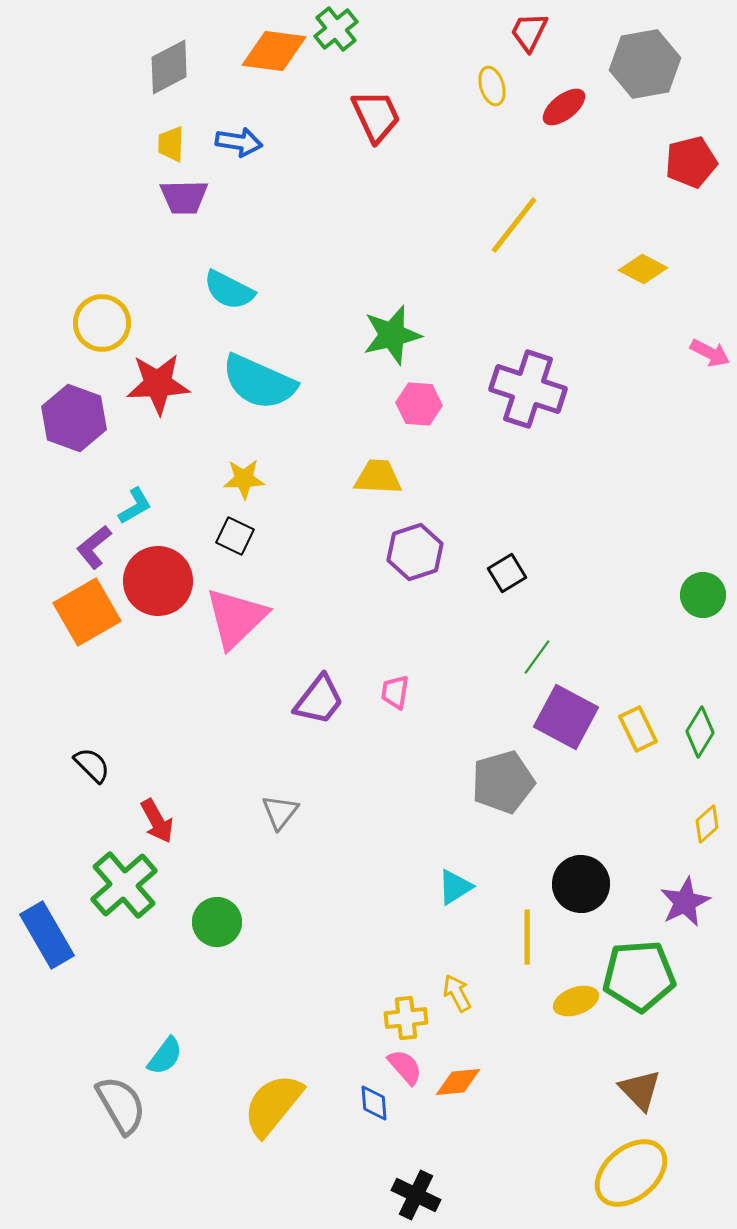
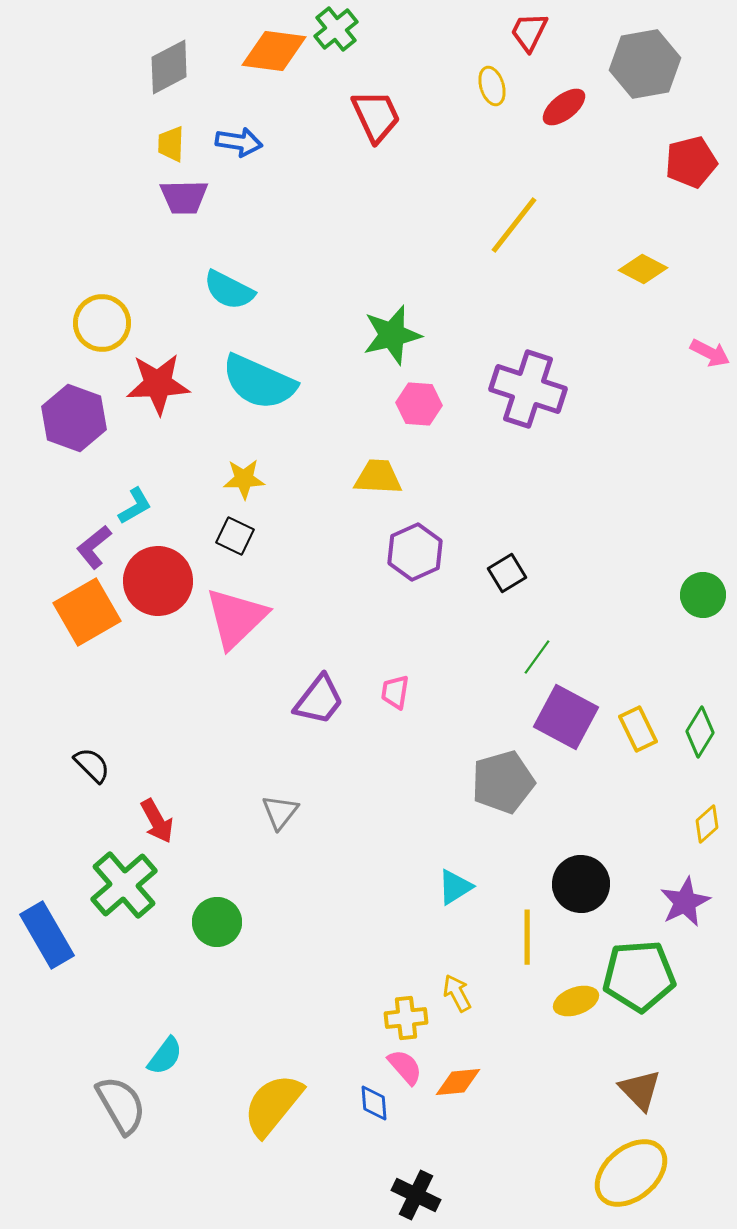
purple hexagon at (415, 552): rotated 6 degrees counterclockwise
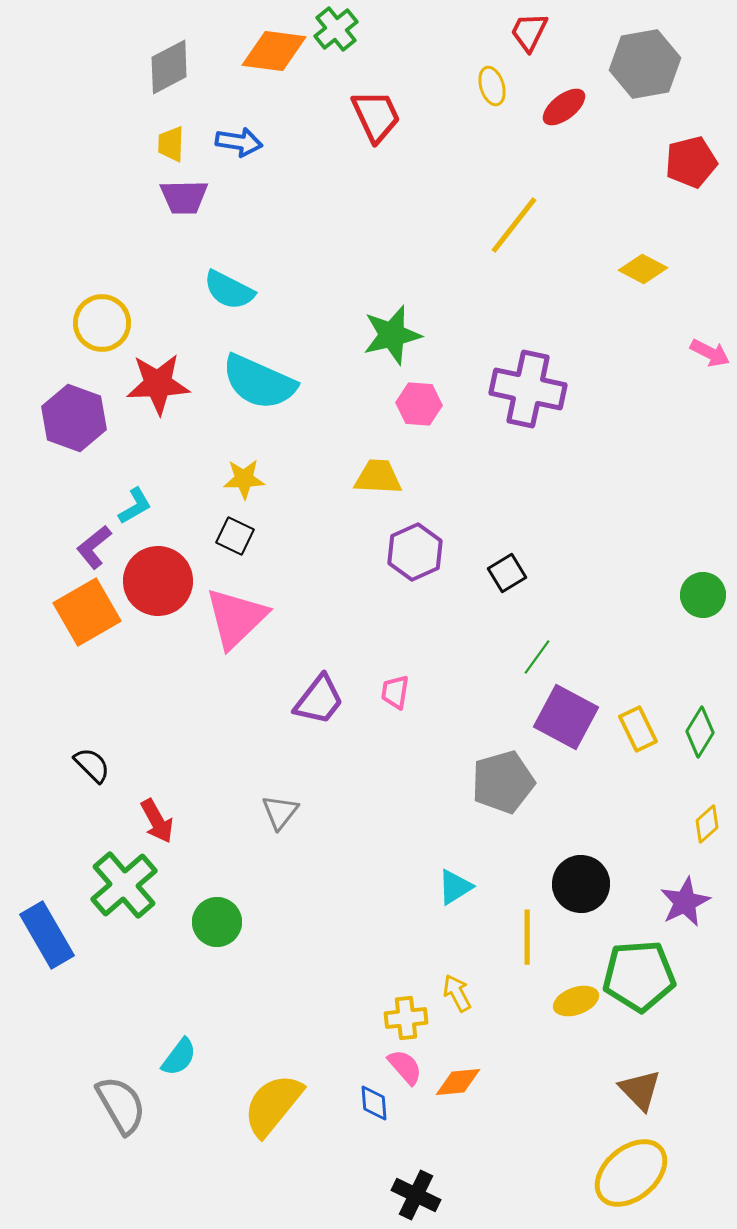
purple cross at (528, 389): rotated 6 degrees counterclockwise
cyan semicircle at (165, 1056): moved 14 px right, 1 px down
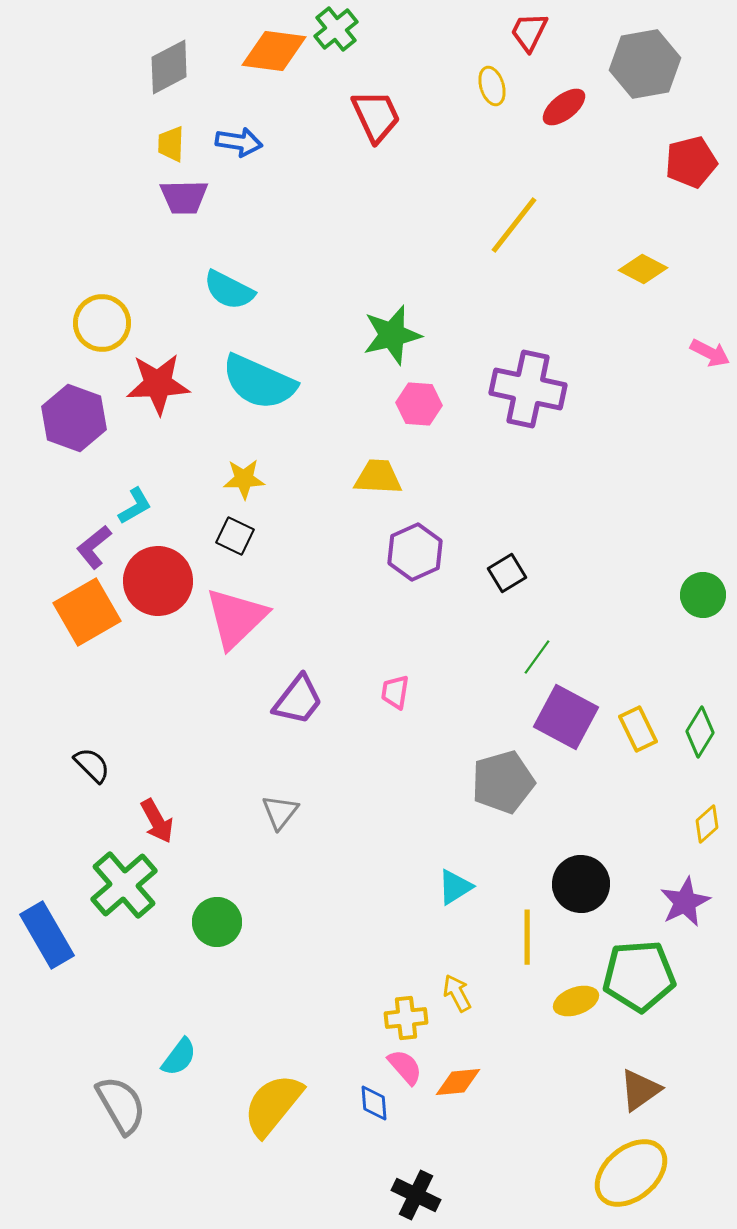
purple trapezoid at (319, 700): moved 21 px left
brown triangle at (640, 1090): rotated 39 degrees clockwise
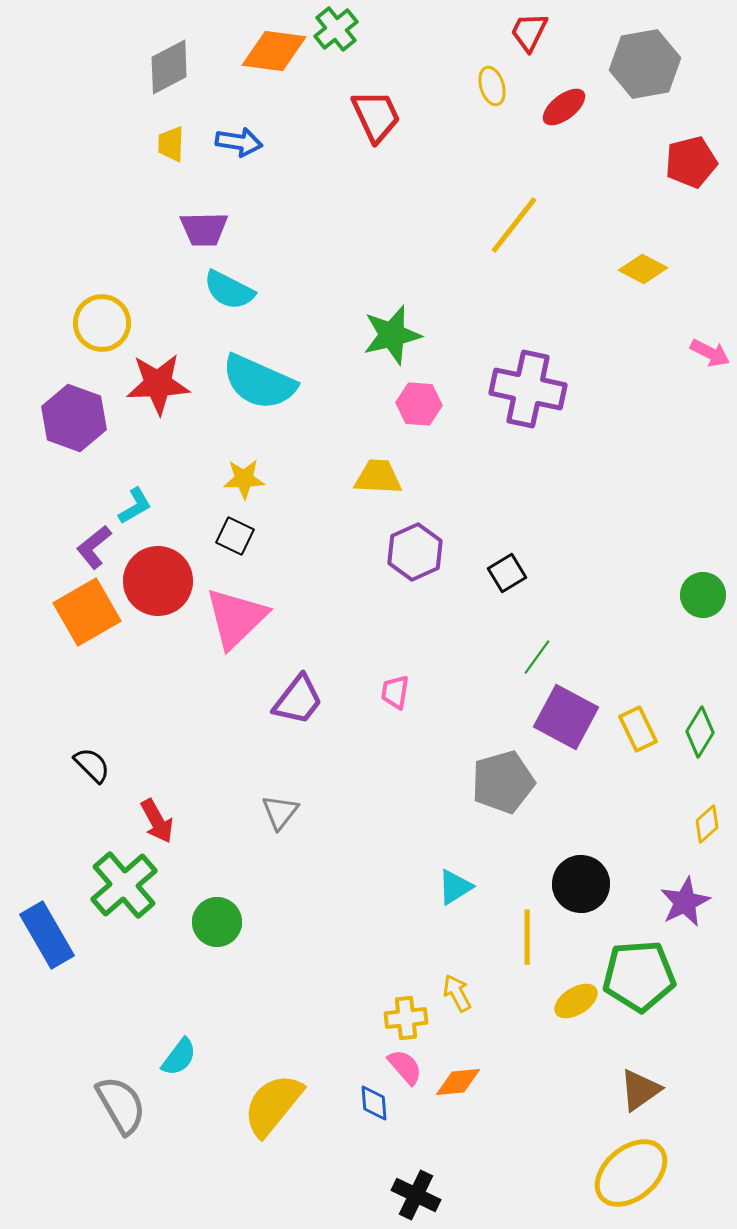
purple trapezoid at (184, 197): moved 20 px right, 32 px down
yellow ellipse at (576, 1001): rotated 12 degrees counterclockwise
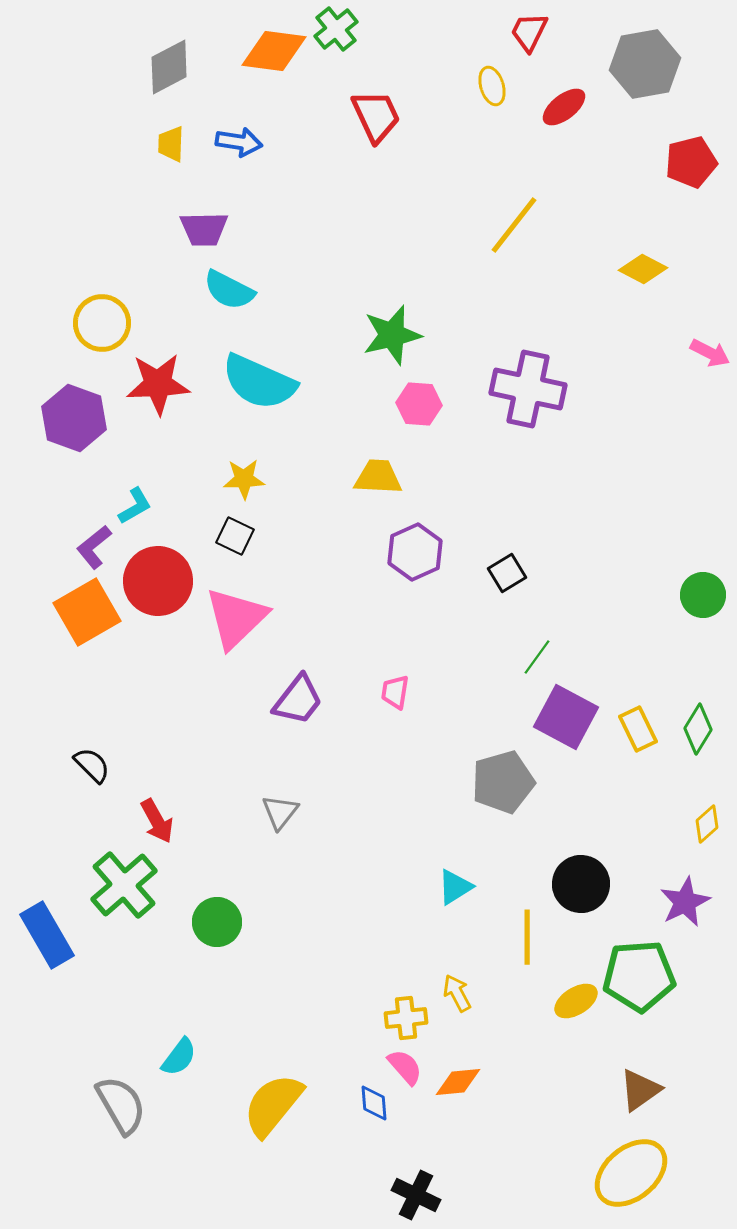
green diamond at (700, 732): moved 2 px left, 3 px up
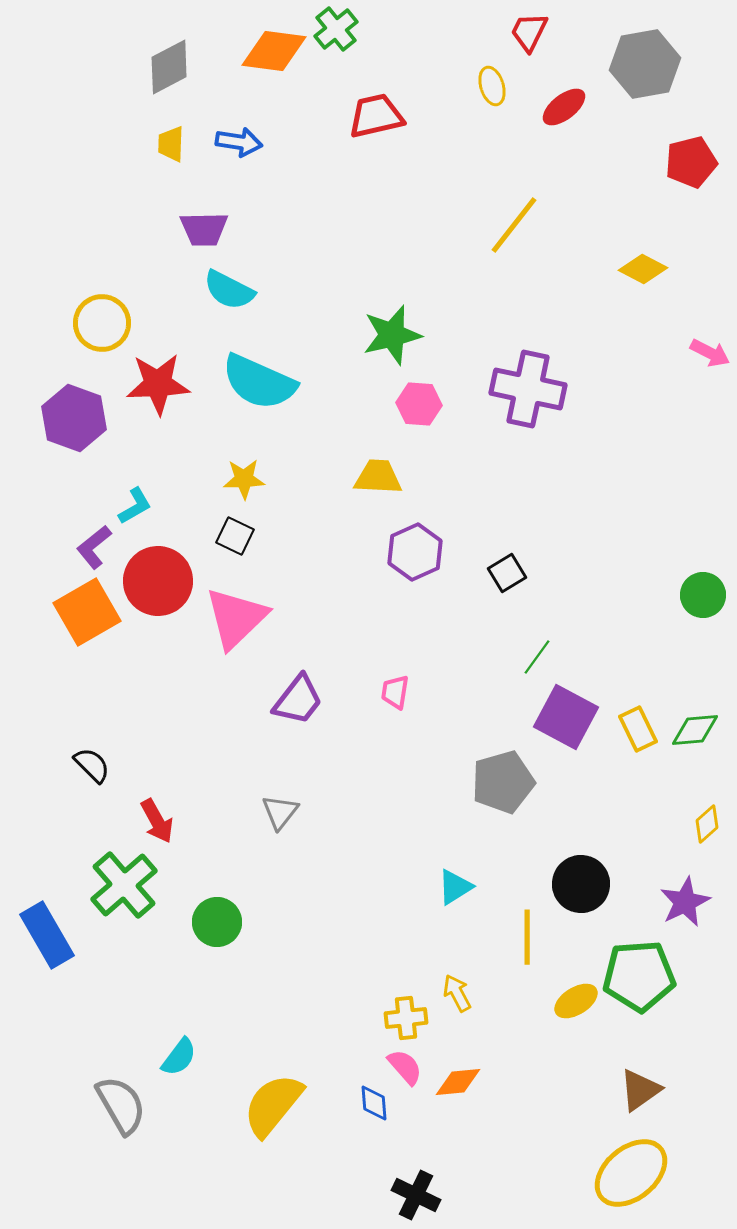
red trapezoid at (376, 116): rotated 78 degrees counterclockwise
green diamond at (698, 729): moved 3 px left, 1 px down; rotated 54 degrees clockwise
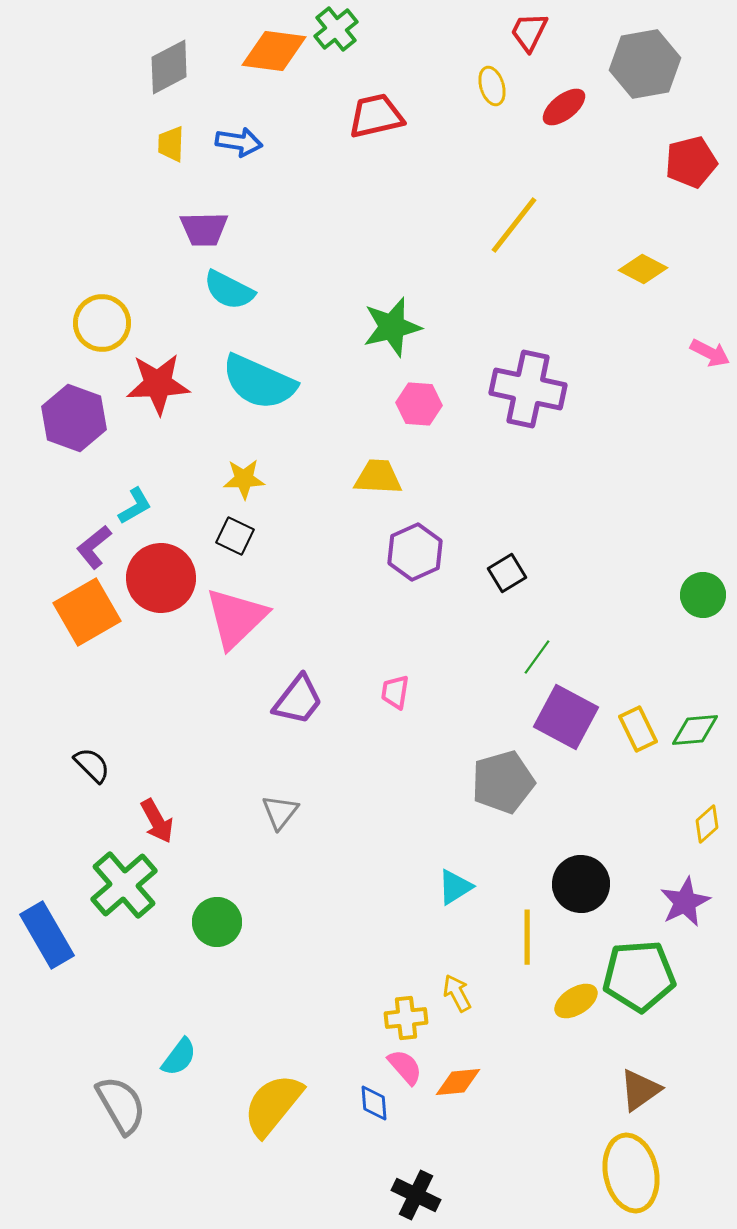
green star at (392, 335): moved 8 px up
red circle at (158, 581): moved 3 px right, 3 px up
yellow ellipse at (631, 1173): rotated 62 degrees counterclockwise
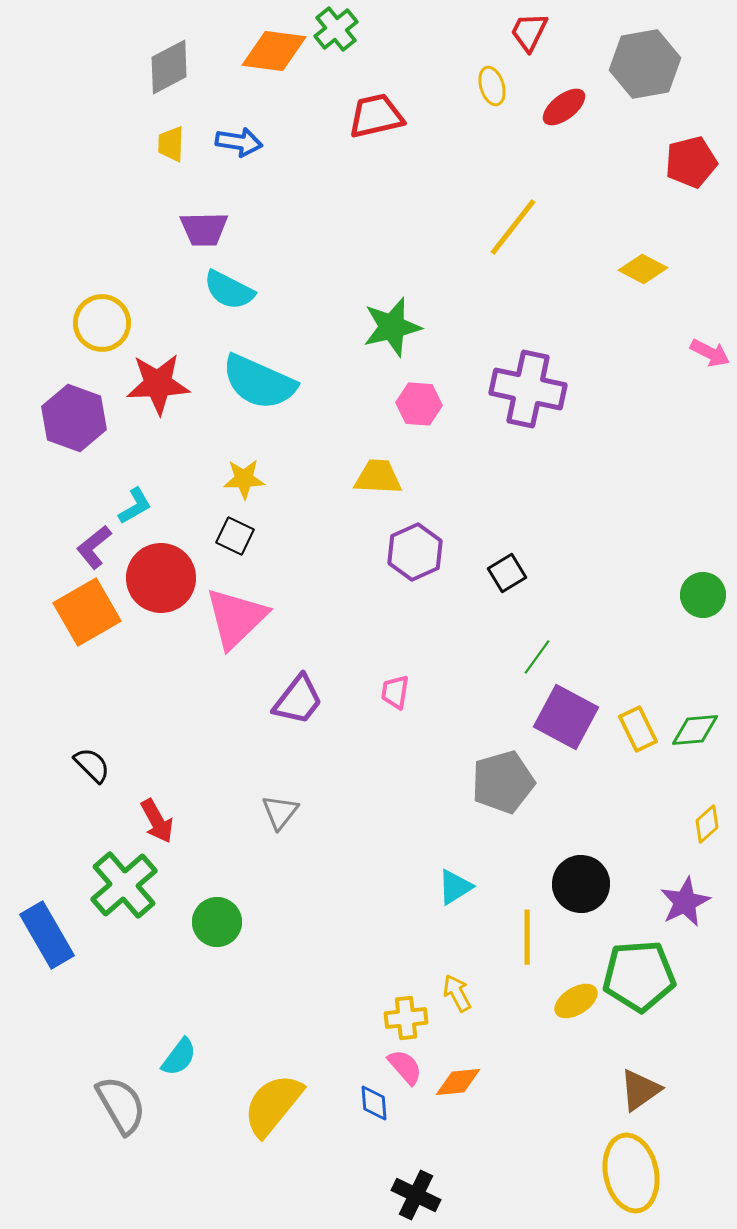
yellow line at (514, 225): moved 1 px left, 2 px down
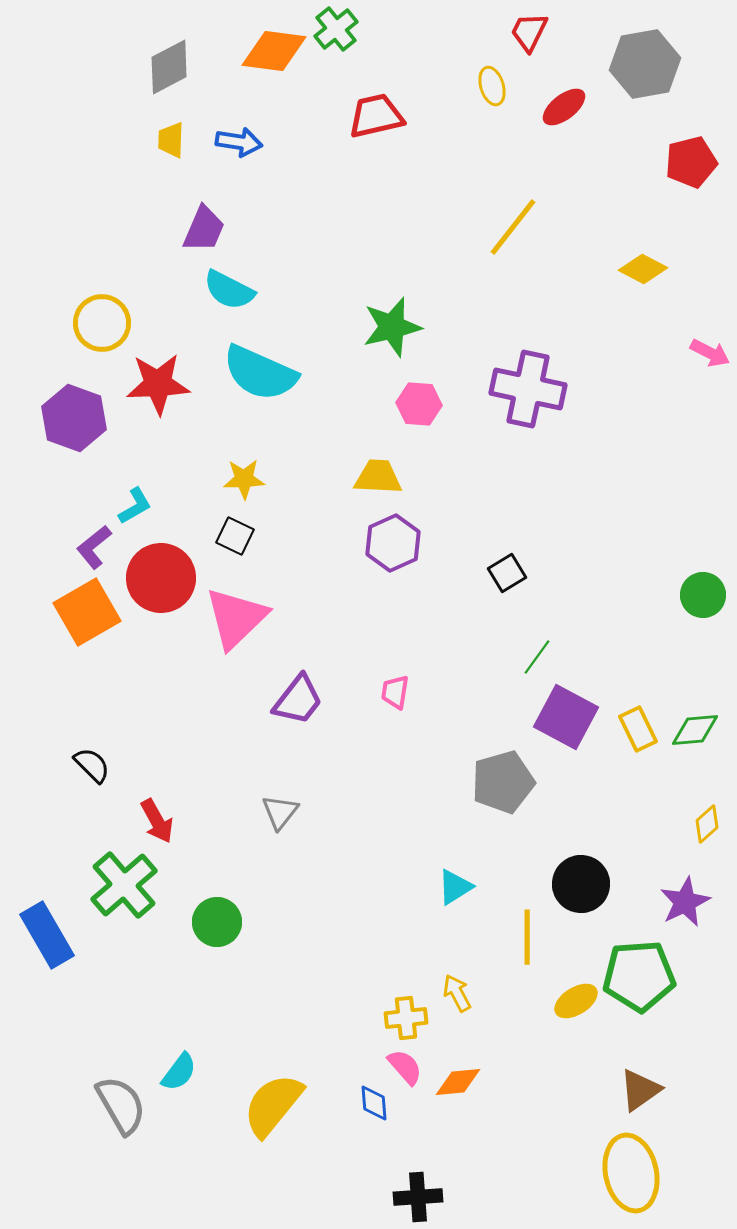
yellow trapezoid at (171, 144): moved 4 px up
purple trapezoid at (204, 229): rotated 66 degrees counterclockwise
cyan semicircle at (259, 382): moved 1 px right, 9 px up
purple hexagon at (415, 552): moved 22 px left, 9 px up
cyan semicircle at (179, 1057): moved 15 px down
black cross at (416, 1195): moved 2 px right, 2 px down; rotated 30 degrees counterclockwise
